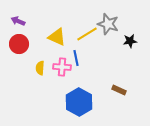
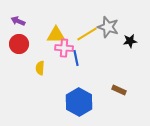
gray star: moved 3 px down
yellow triangle: moved 1 px left, 2 px up; rotated 24 degrees counterclockwise
pink cross: moved 2 px right, 19 px up
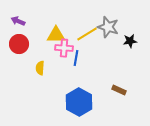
blue line: rotated 21 degrees clockwise
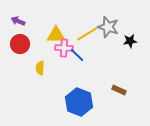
red circle: moved 1 px right
blue line: moved 1 px right, 3 px up; rotated 56 degrees counterclockwise
blue hexagon: rotated 8 degrees counterclockwise
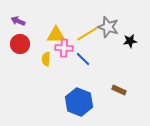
blue line: moved 6 px right, 4 px down
yellow semicircle: moved 6 px right, 9 px up
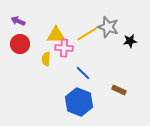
blue line: moved 14 px down
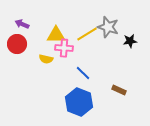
purple arrow: moved 4 px right, 3 px down
red circle: moved 3 px left
yellow semicircle: rotated 80 degrees counterclockwise
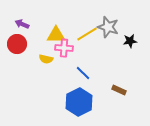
blue hexagon: rotated 12 degrees clockwise
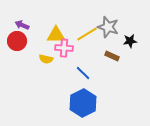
purple arrow: moved 1 px down
red circle: moved 3 px up
brown rectangle: moved 7 px left, 34 px up
blue hexagon: moved 4 px right, 1 px down
